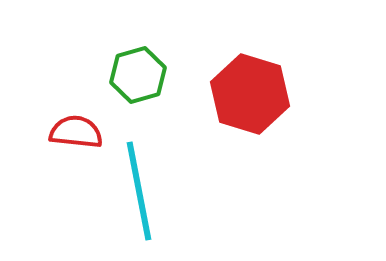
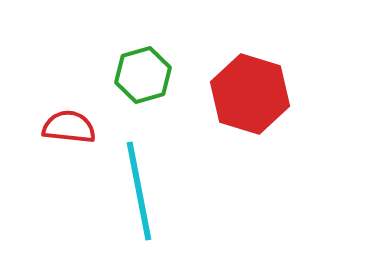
green hexagon: moved 5 px right
red semicircle: moved 7 px left, 5 px up
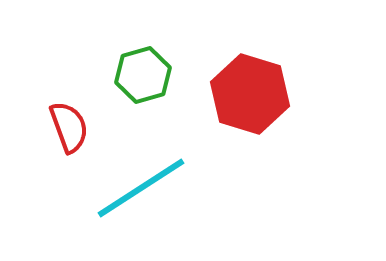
red semicircle: rotated 64 degrees clockwise
cyan line: moved 2 px right, 3 px up; rotated 68 degrees clockwise
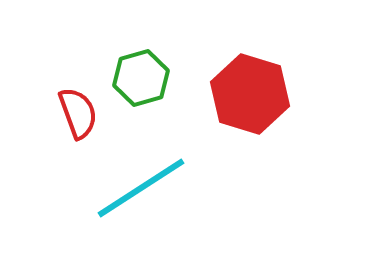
green hexagon: moved 2 px left, 3 px down
red semicircle: moved 9 px right, 14 px up
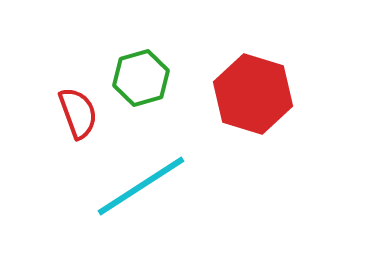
red hexagon: moved 3 px right
cyan line: moved 2 px up
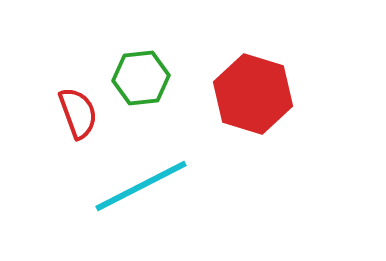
green hexagon: rotated 10 degrees clockwise
cyan line: rotated 6 degrees clockwise
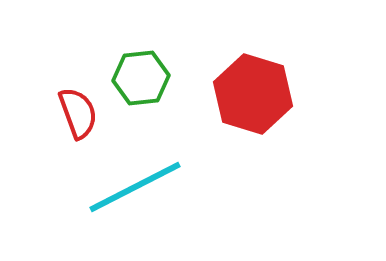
cyan line: moved 6 px left, 1 px down
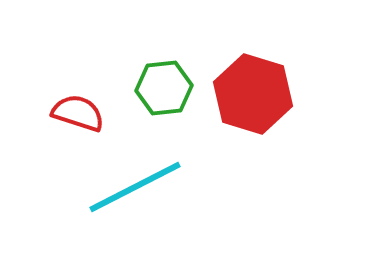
green hexagon: moved 23 px right, 10 px down
red semicircle: rotated 52 degrees counterclockwise
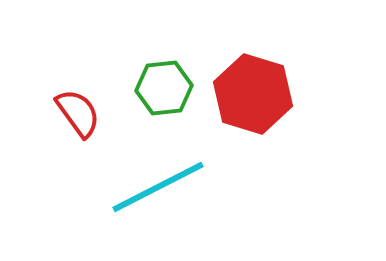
red semicircle: rotated 36 degrees clockwise
cyan line: moved 23 px right
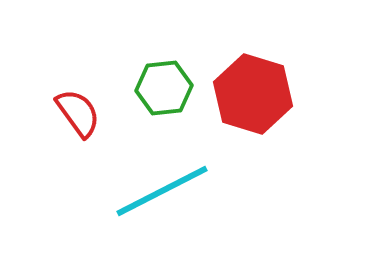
cyan line: moved 4 px right, 4 px down
